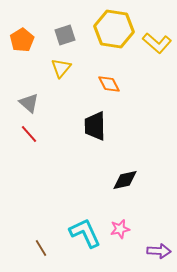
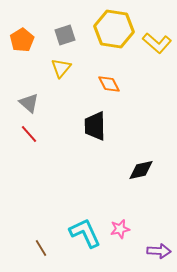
black diamond: moved 16 px right, 10 px up
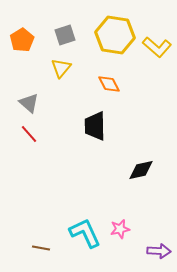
yellow hexagon: moved 1 px right, 6 px down
yellow L-shape: moved 4 px down
brown line: rotated 48 degrees counterclockwise
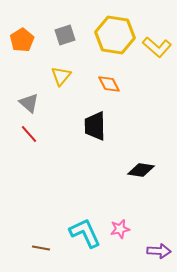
yellow triangle: moved 8 px down
black diamond: rotated 20 degrees clockwise
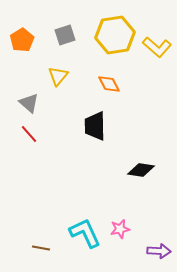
yellow hexagon: rotated 18 degrees counterclockwise
yellow triangle: moved 3 px left
